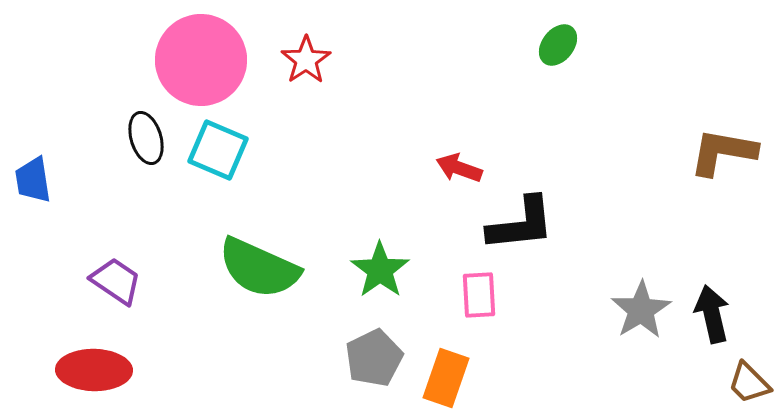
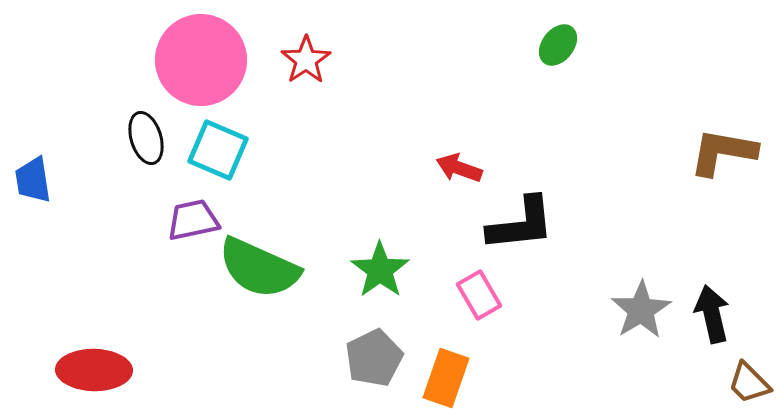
purple trapezoid: moved 77 px right, 61 px up; rotated 46 degrees counterclockwise
pink rectangle: rotated 27 degrees counterclockwise
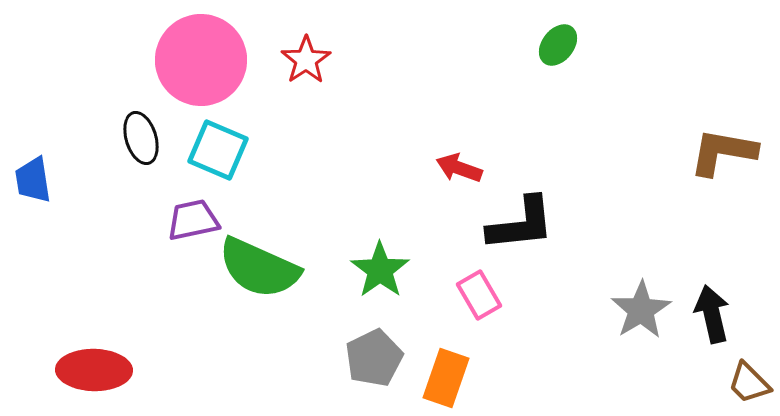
black ellipse: moved 5 px left
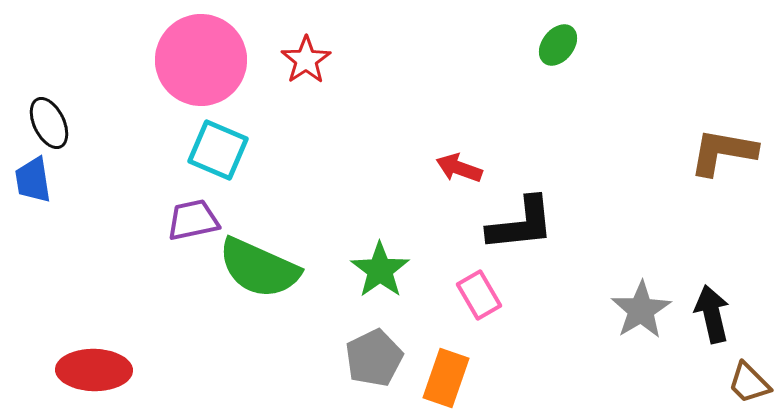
black ellipse: moved 92 px left, 15 px up; rotated 9 degrees counterclockwise
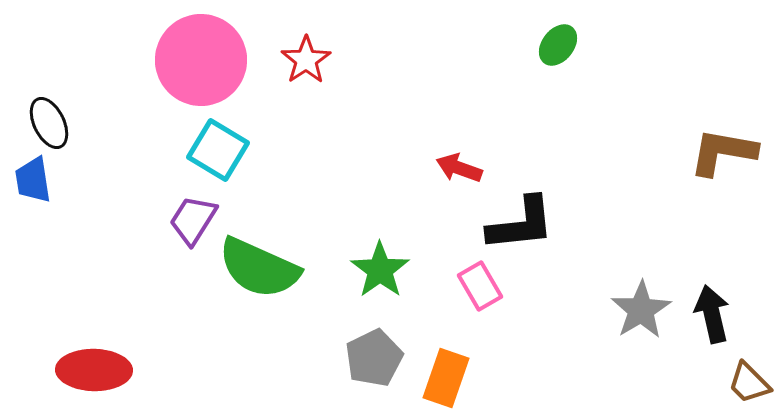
cyan square: rotated 8 degrees clockwise
purple trapezoid: rotated 46 degrees counterclockwise
pink rectangle: moved 1 px right, 9 px up
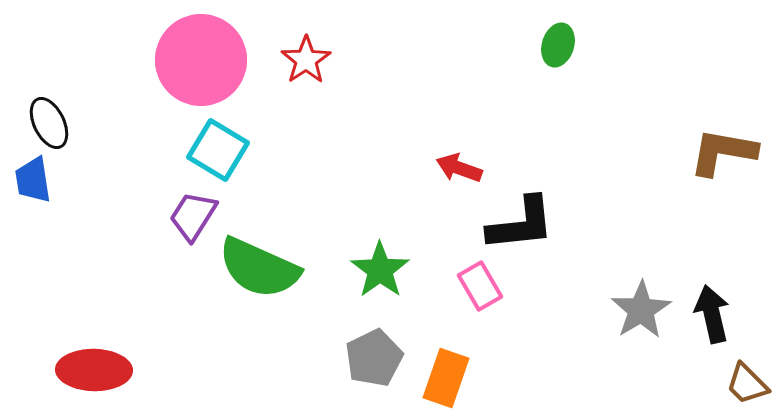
green ellipse: rotated 21 degrees counterclockwise
purple trapezoid: moved 4 px up
brown trapezoid: moved 2 px left, 1 px down
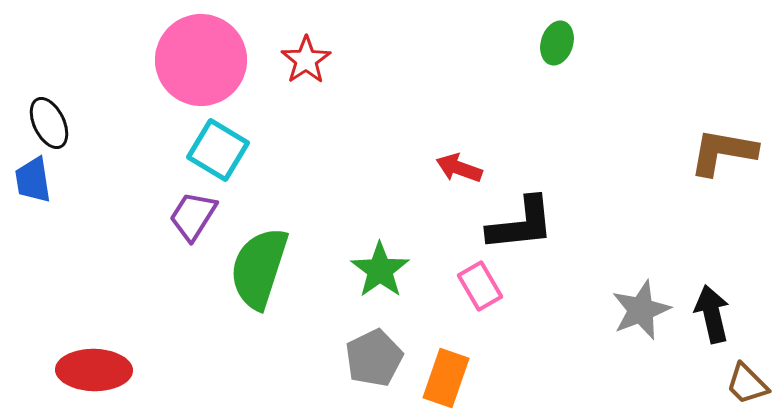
green ellipse: moved 1 px left, 2 px up
green semicircle: rotated 84 degrees clockwise
gray star: rotated 10 degrees clockwise
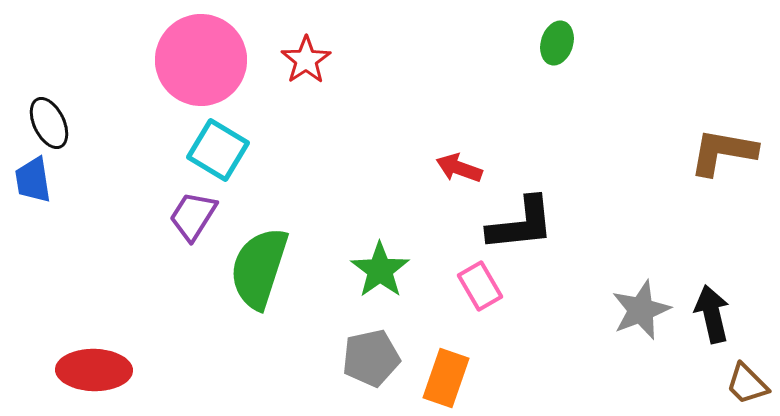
gray pentagon: moved 3 px left; rotated 14 degrees clockwise
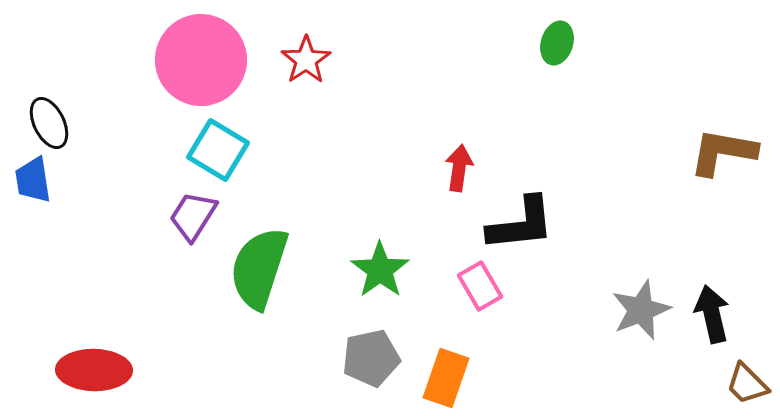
red arrow: rotated 78 degrees clockwise
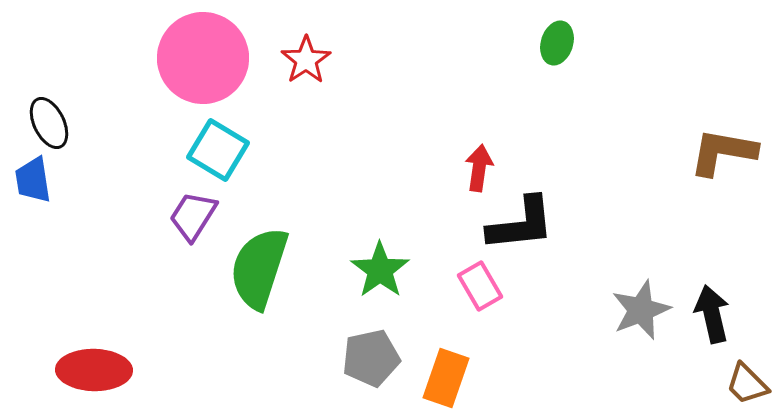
pink circle: moved 2 px right, 2 px up
red arrow: moved 20 px right
